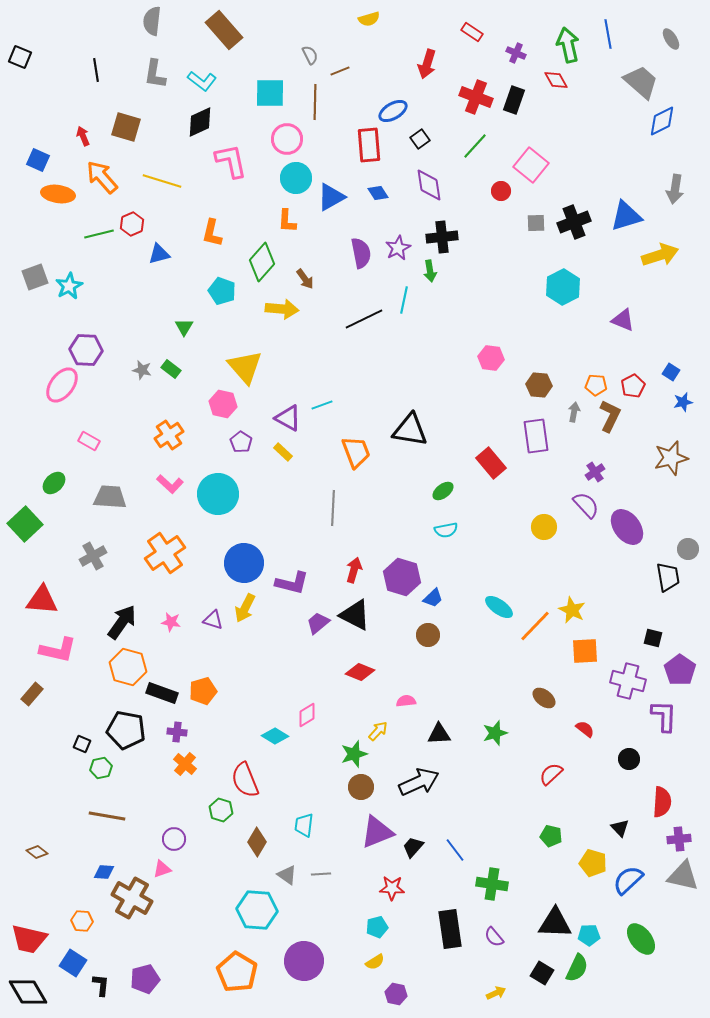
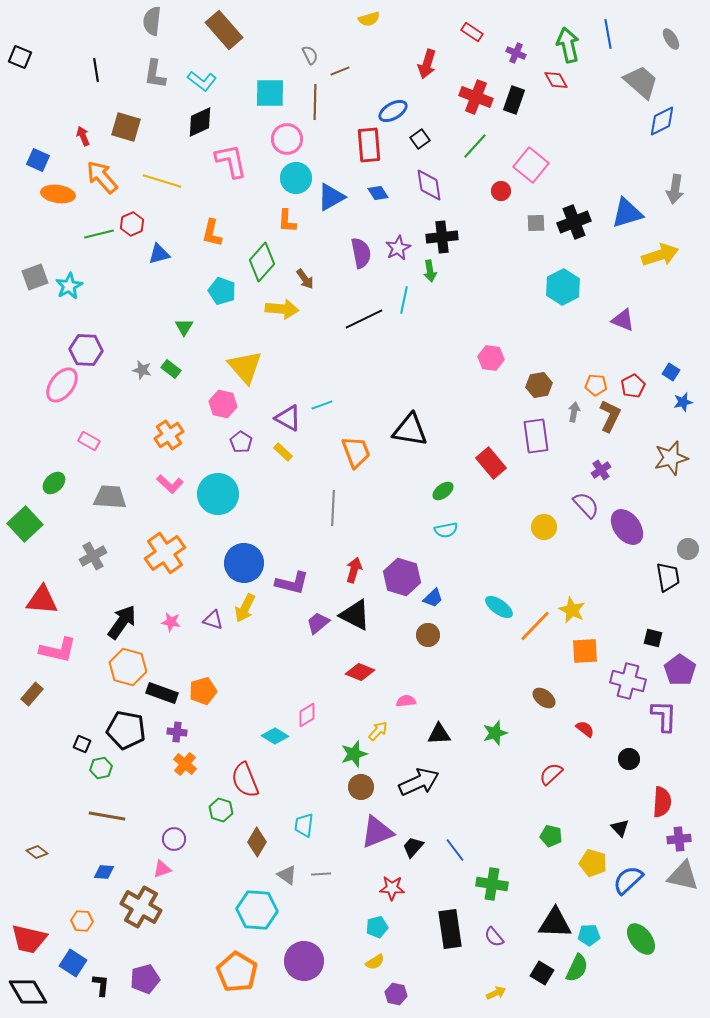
blue triangle at (626, 216): moved 1 px right, 3 px up
brown hexagon at (539, 385): rotated 15 degrees counterclockwise
purple cross at (595, 472): moved 6 px right, 2 px up
brown cross at (132, 898): moved 9 px right, 9 px down
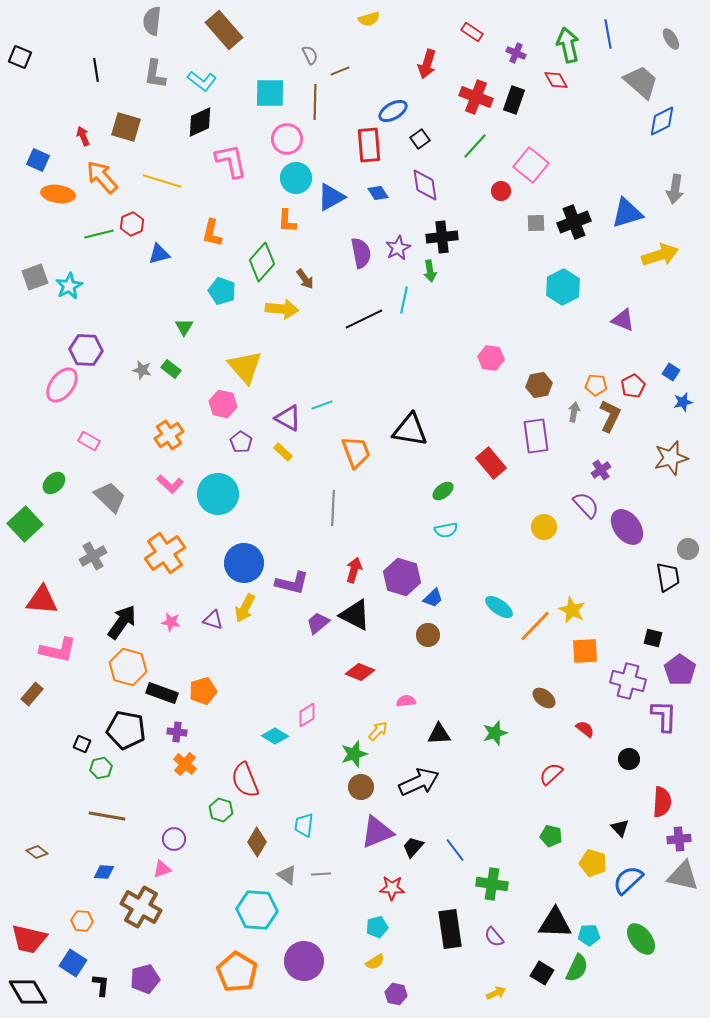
purple diamond at (429, 185): moved 4 px left
gray trapezoid at (110, 497): rotated 40 degrees clockwise
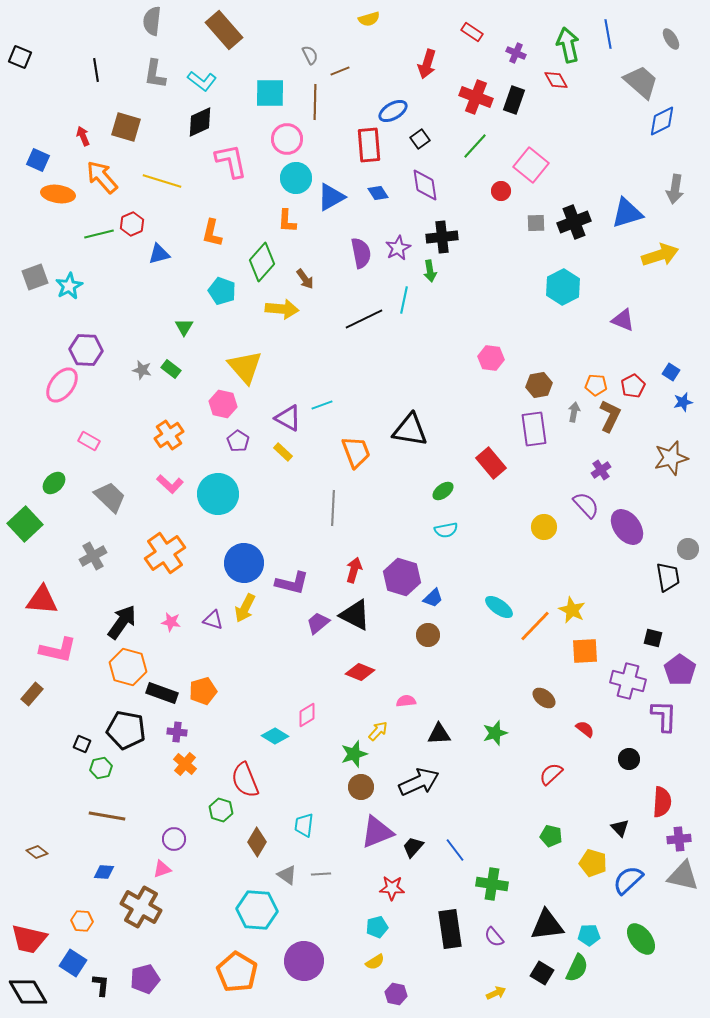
purple rectangle at (536, 436): moved 2 px left, 7 px up
purple pentagon at (241, 442): moved 3 px left, 1 px up
black triangle at (555, 923): moved 8 px left, 2 px down; rotated 9 degrees counterclockwise
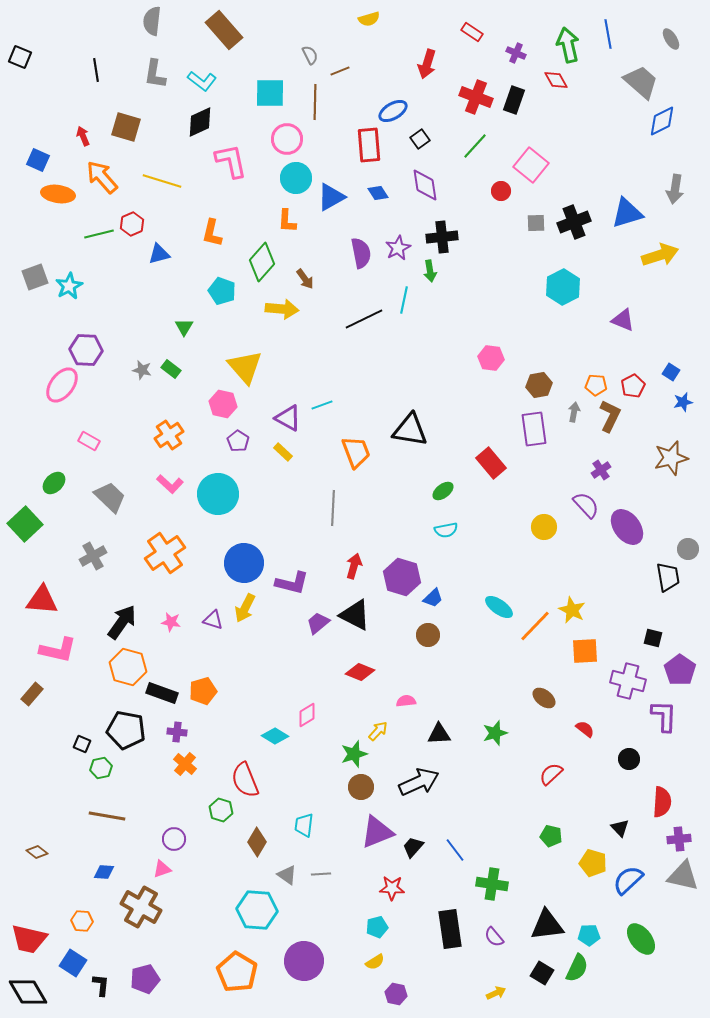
red arrow at (354, 570): moved 4 px up
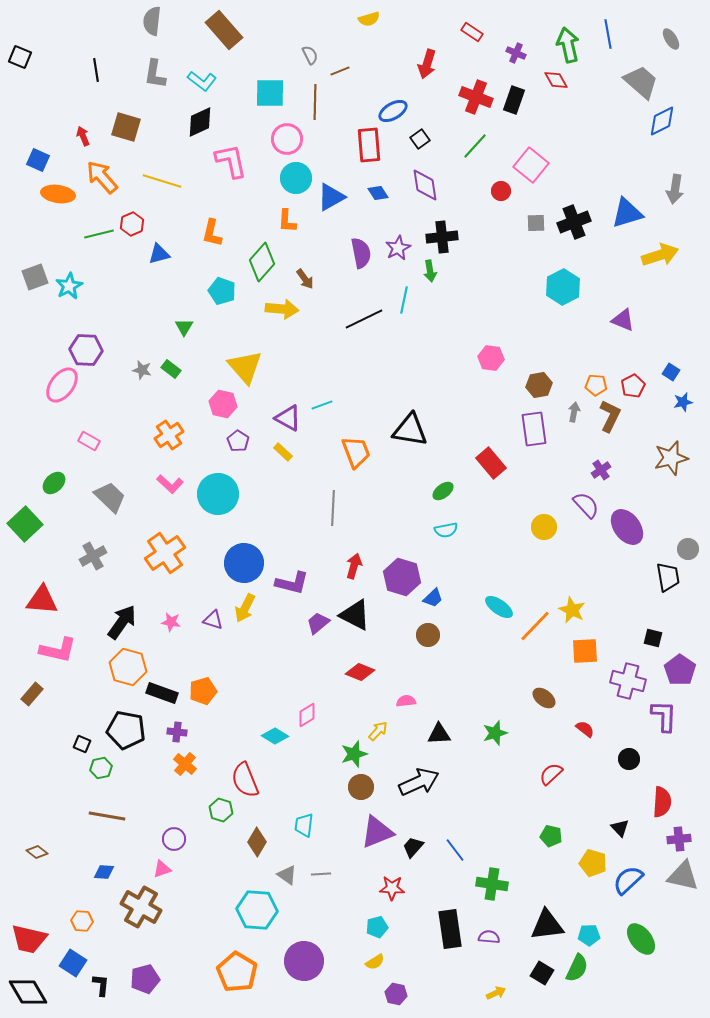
purple semicircle at (494, 937): moved 5 px left; rotated 135 degrees clockwise
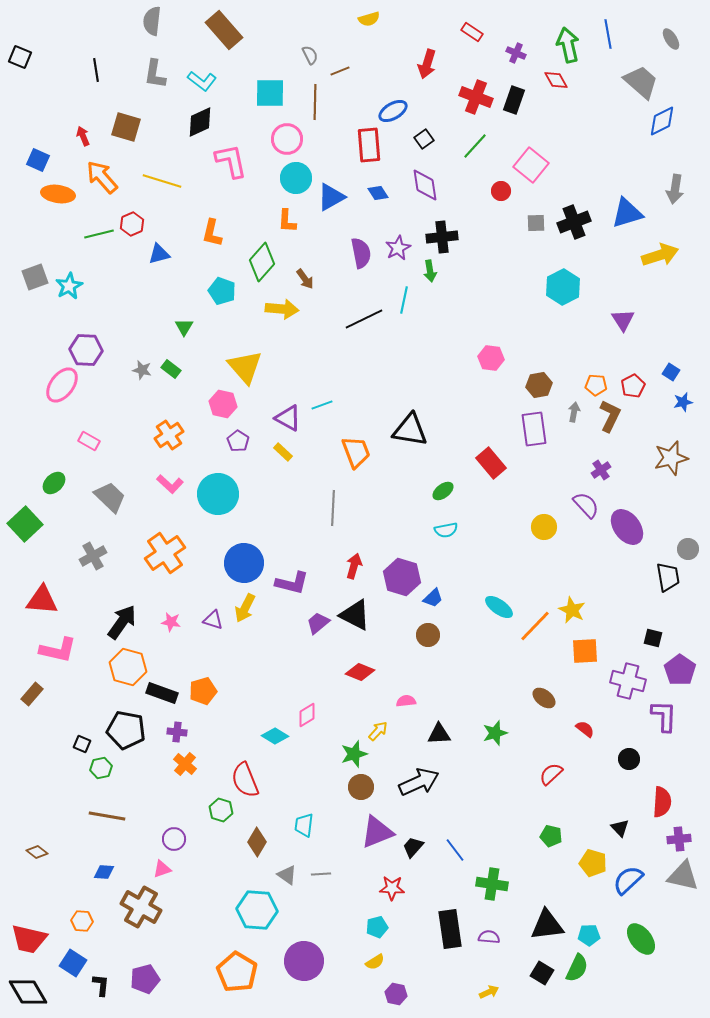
black square at (420, 139): moved 4 px right
purple triangle at (623, 320): rotated 35 degrees clockwise
yellow arrow at (496, 993): moved 7 px left, 1 px up
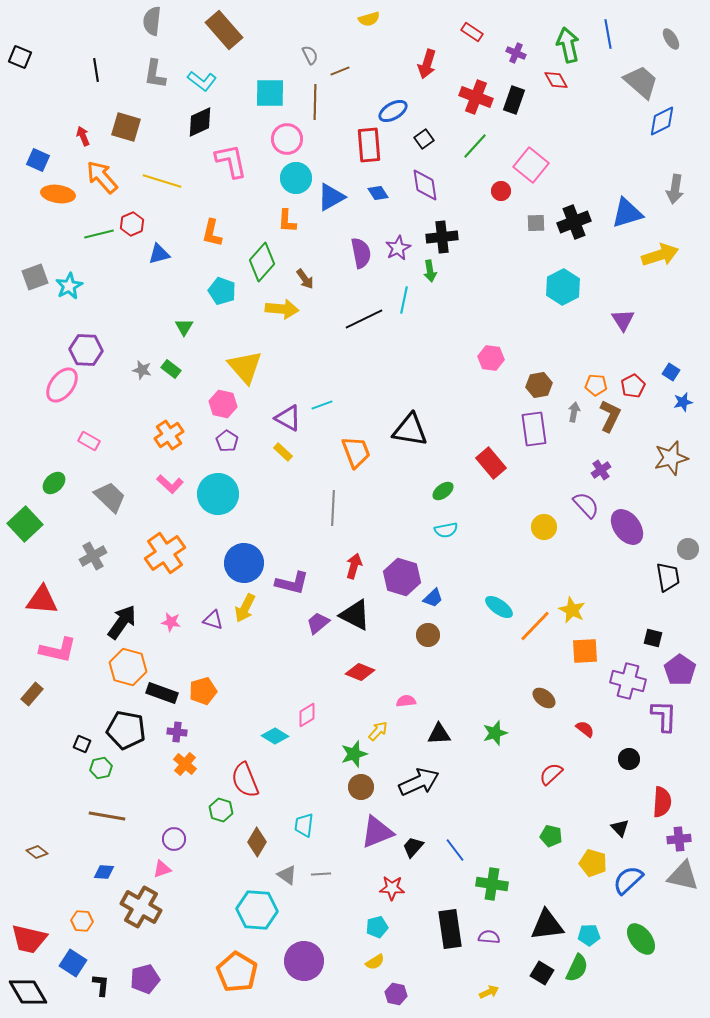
purple pentagon at (238, 441): moved 11 px left
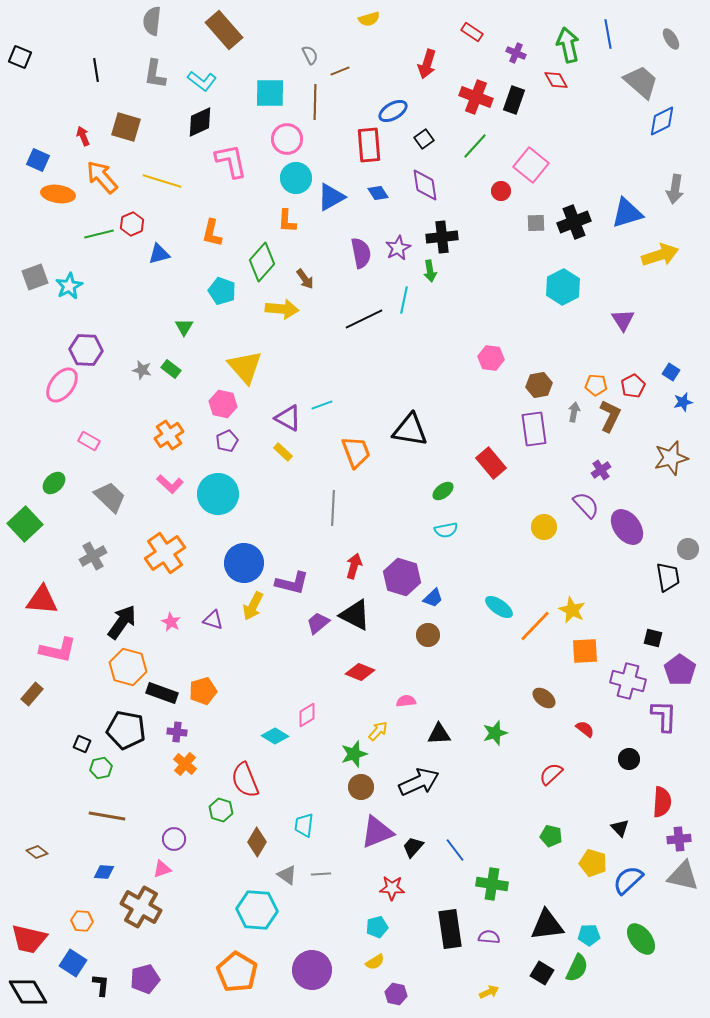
purple pentagon at (227, 441): rotated 15 degrees clockwise
yellow arrow at (245, 608): moved 8 px right, 2 px up
pink star at (171, 622): rotated 18 degrees clockwise
purple circle at (304, 961): moved 8 px right, 9 px down
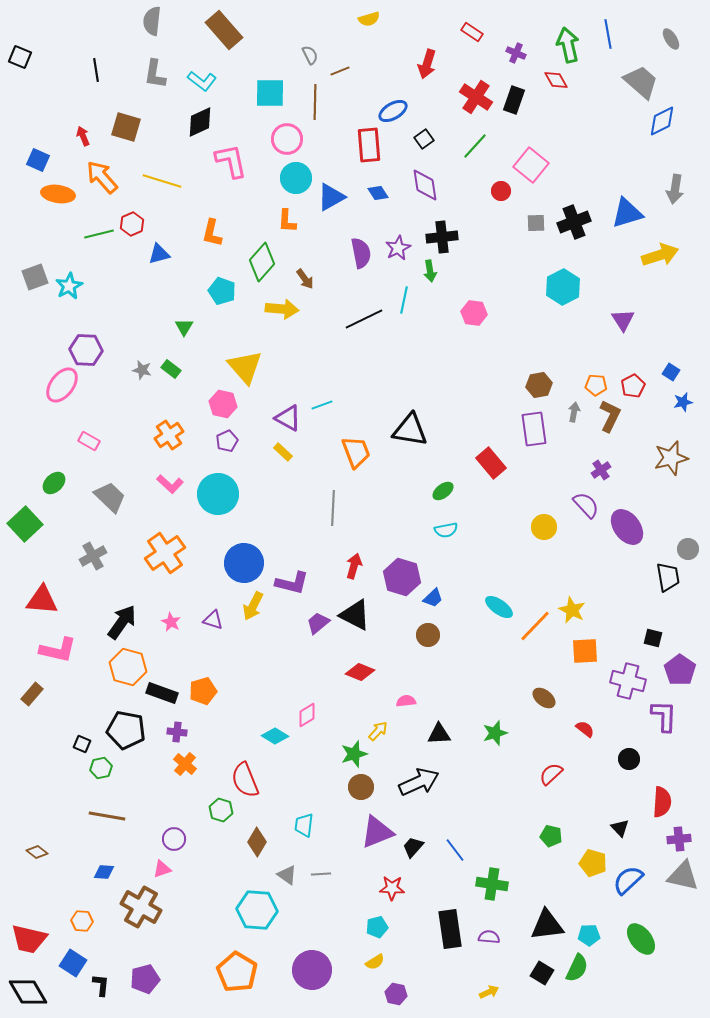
red cross at (476, 97): rotated 12 degrees clockwise
pink hexagon at (491, 358): moved 17 px left, 45 px up
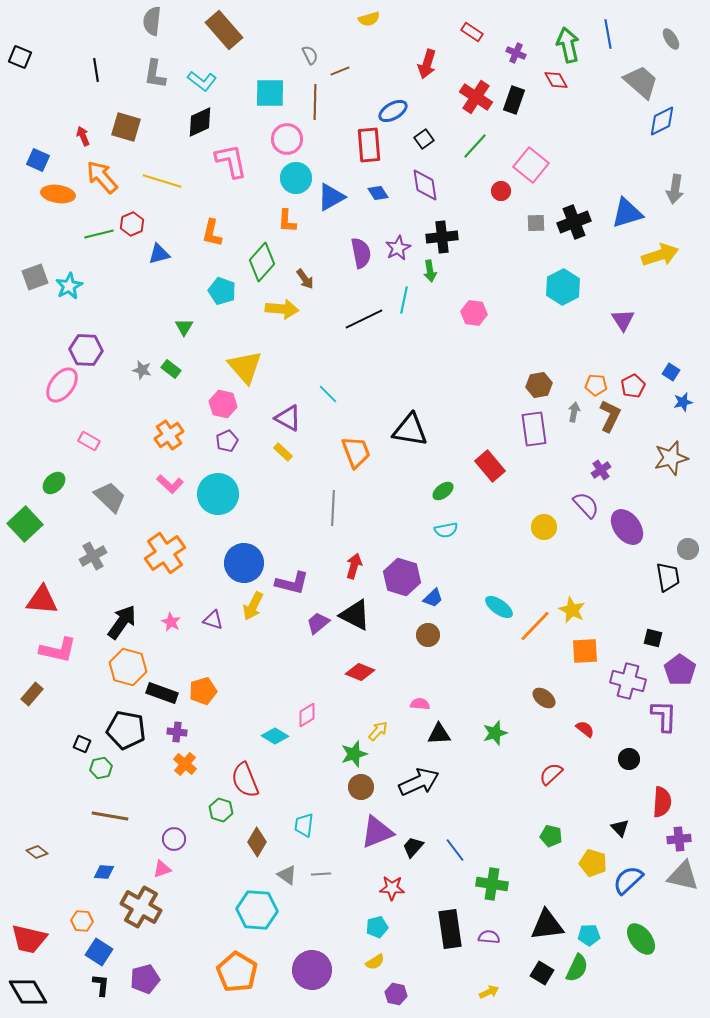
cyan line at (322, 405): moved 6 px right, 11 px up; rotated 65 degrees clockwise
red rectangle at (491, 463): moved 1 px left, 3 px down
pink semicircle at (406, 701): moved 14 px right, 3 px down; rotated 12 degrees clockwise
brown line at (107, 816): moved 3 px right
blue square at (73, 963): moved 26 px right, 11 px up
